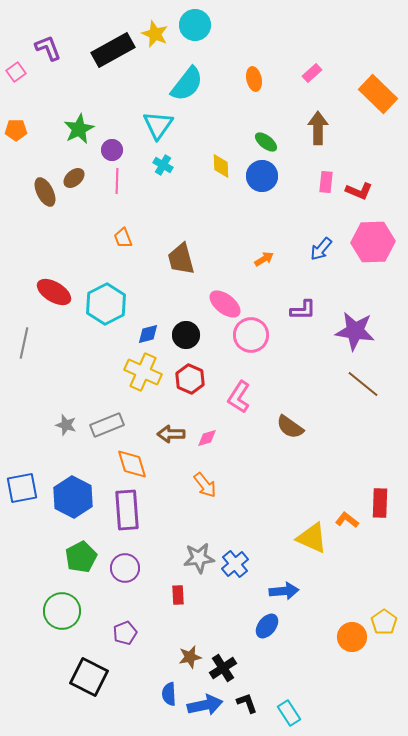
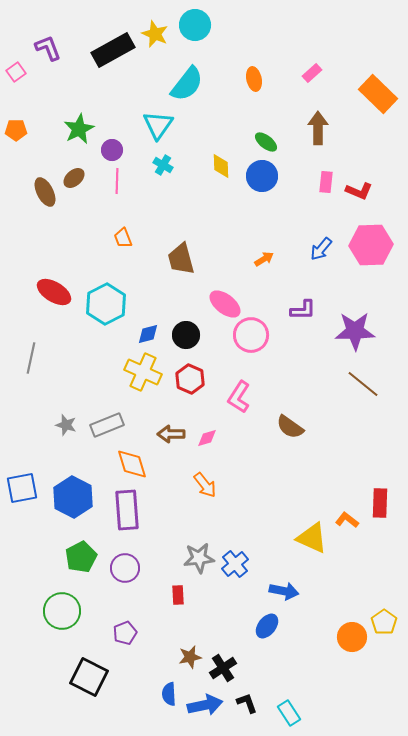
pink hexagon at (373, 242): moved 2 px left, 3 px down
purple star at (355, 331): rotated 9 degrees counterclockwise
gray line at (24, 343): moved 7 px right, 15 px down
blue arrow at (284, 591): rotated 16 degrees clockwise
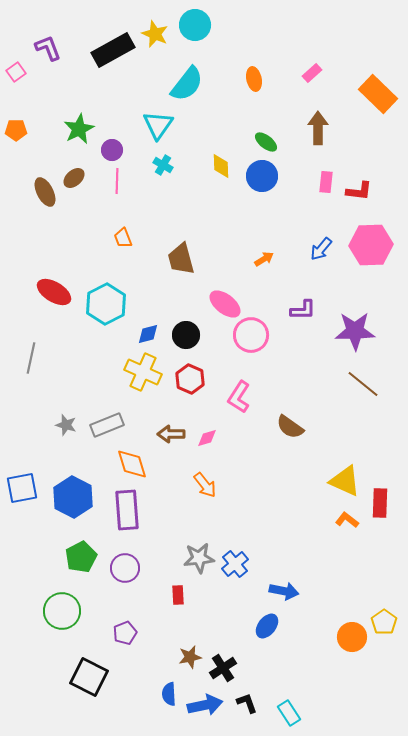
red L-shape at (359, 191): rotated 16 degrees counterclockwise
yellow triangle at (312, 538): moved 33 px right, 57 px up
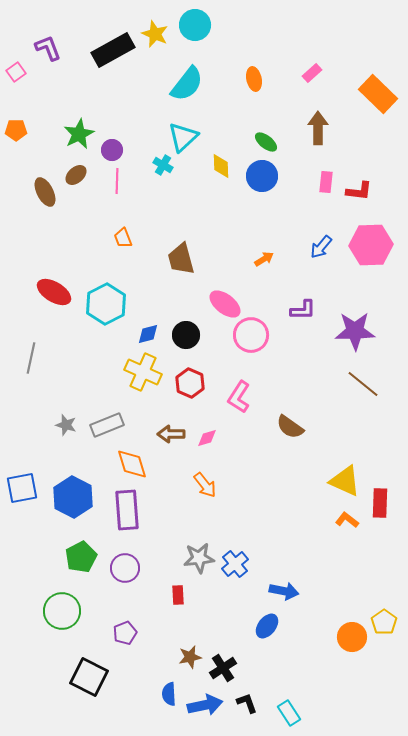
cyan triangle at (158, 125): moved 25 px right, 12 px down; rotated 12 degrees clockwise
green star at (79, 129): moved 5 px down
brown ellipse at (74, 178): moved 2 px right, 3 px up
blue arrow at (321, 249): moved 2 px up
red hexagon at (190, 379): moved 4 px down
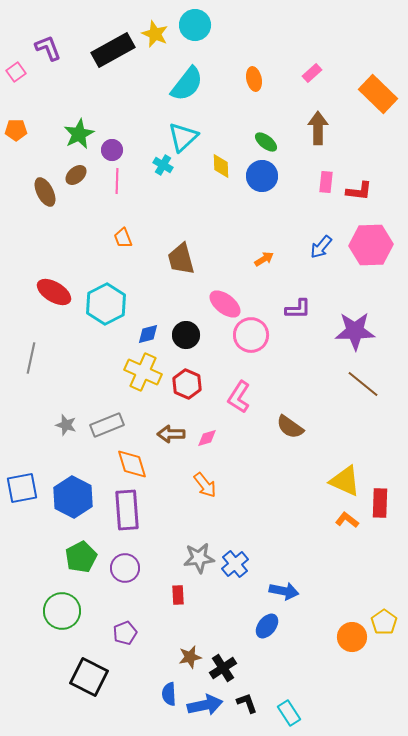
purple L-shape at (303, 310): moved 5 px left, 1 px up
red hexagon at (190, 383): moved 3 px left, 1 px down
